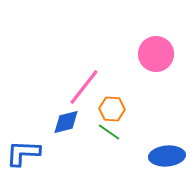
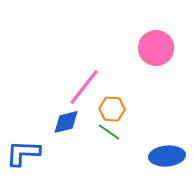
pink circle: moved 6 px up
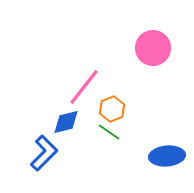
pink circle: moved 3 px left
orange hexagon: rotated 25 degrees counterclockwise
blue L-shape: moved 21 px right; rotated 132 degrees clockwise
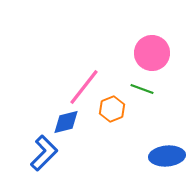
pink circle: moved 1 px left, 5 px down
green line: moved 33 px right, 43 px up; rotated 15 degrees counterclockwise
